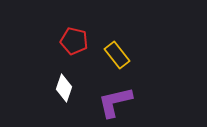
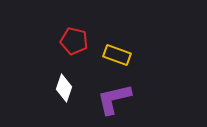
yellow rectangle: rotated 32 degrees counterclockwise
purple L-shape: moved 1 px left, 3 px up
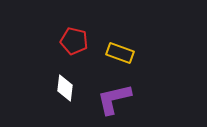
yellow rectangle: moved 3 px right, 2 px up
white diamond: moved 1 px right; rotated 12 degrees counterclockwise
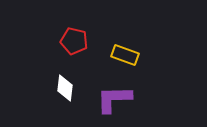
yellow rectangle: moved 5 px right, 2 px down
purple L-shape: rotated 12 degrees clockwise
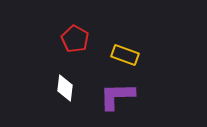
red pentagon: moved 1 px right, 2 px up; rotated 16 degrees clockwise
purple L-shape: moved 3 px right, 3 px up
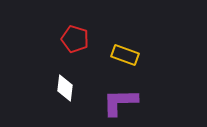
red pentagon: rotated 12 degrees counterclockwise
purple L-shape: moved 3 px right, 6 px down
